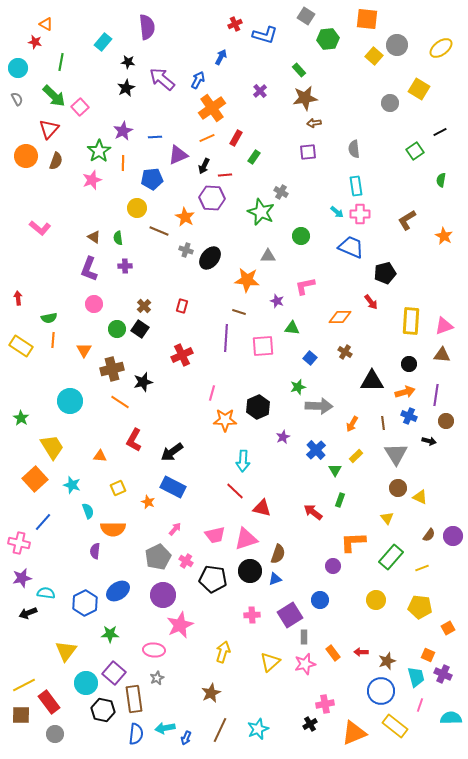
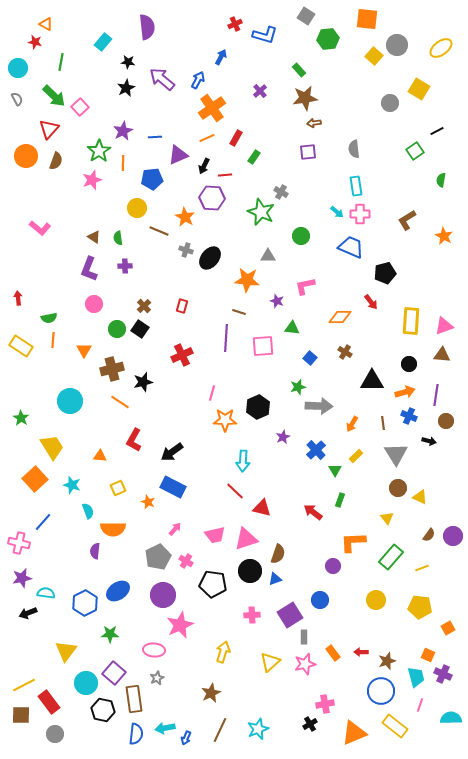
black line at (440, 132): moved 3 px left, 1 px up
black pentagon at (213, 579): moved 5 px down
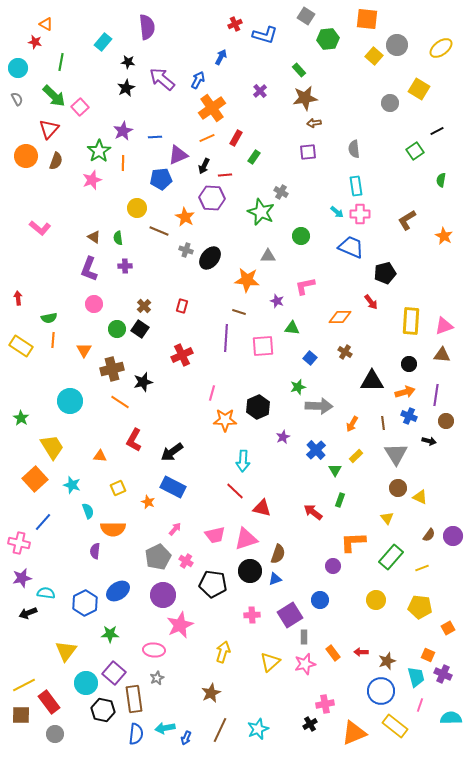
blue pentagon at (152, 179): moved 9 px right
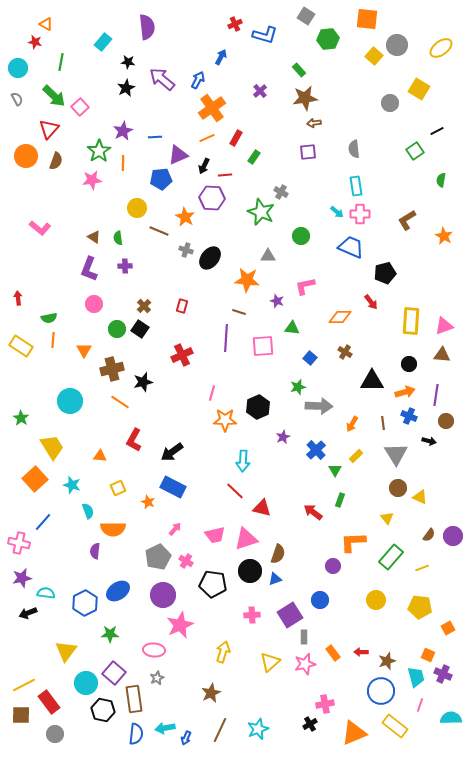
pink star at (92, 180): rotated 12 degrees clockwise
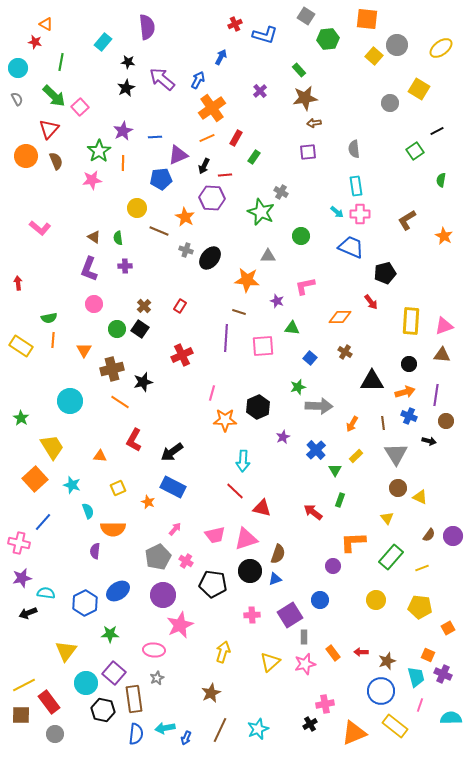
brown semicircle at (56, 161): rotated 42 degrees counterclockwise
red arrow at (18, 298): moved 15 px up
red rectangle at (182, 306): moved 2 px left; rotated 16 degrees clockwise
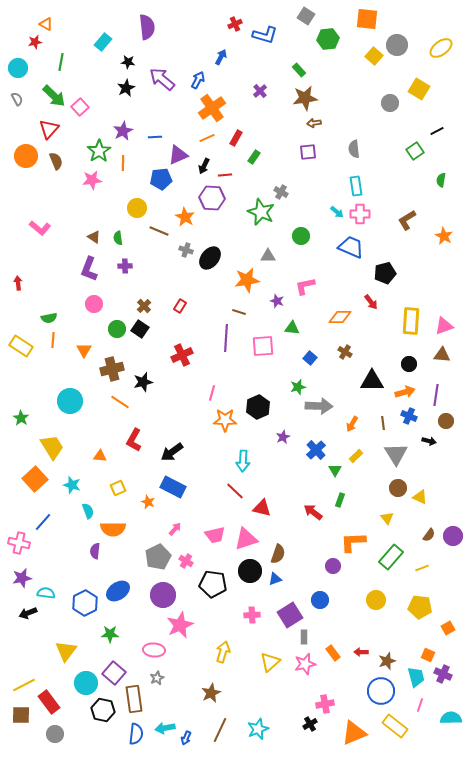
red star at (35, 42): rotated 24 degrees counterclockwise
orange star at (247, 280): rotated 15 degrees counterclockwise
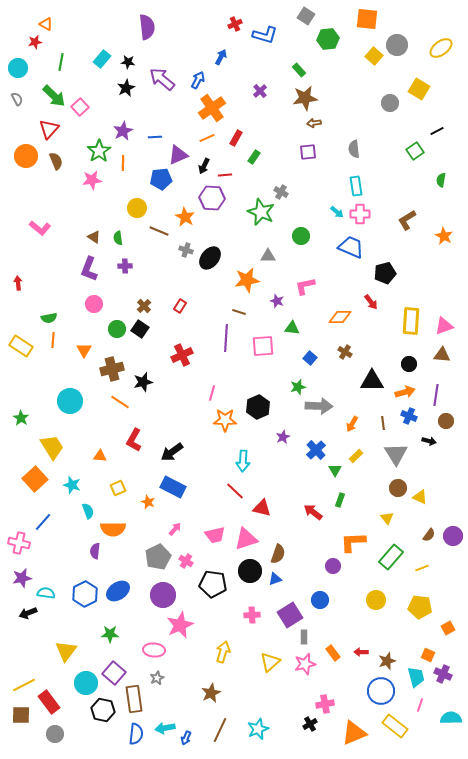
cyan rectangle at (103, 42): moved 1 px left, 17 px down
blue hexagon at (85, 603): moved 9 px up
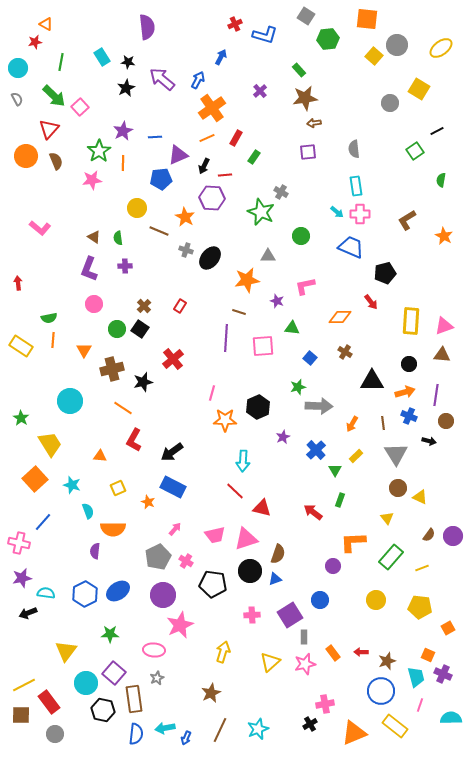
cyan rectangle at (102, 59): moved 2 px up; rotated 72 degrees counterclockwise
red cross at (182, 355): moved 9 px left, 4 px down; rotated 15 degrees counterclockwise
orange line at (120, 402): moved 3 px right, 6 px down
yellow trapezoid at (52, 447): moved 2 px left, 3 px up
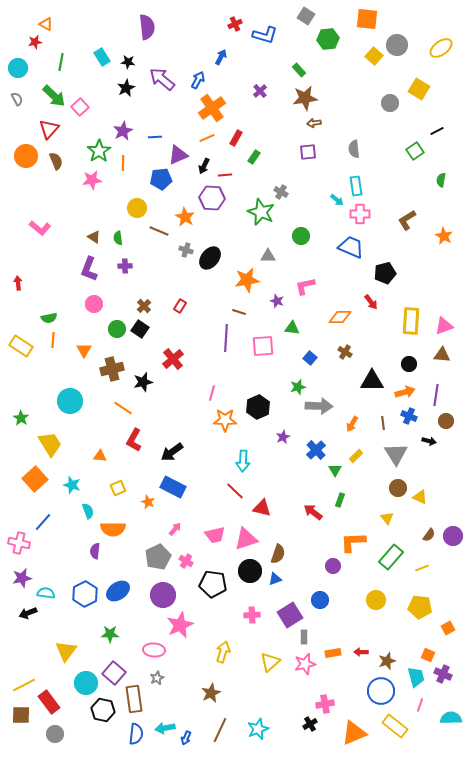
cyan arrow at (337, 212): moved 12 px up
orange rectangle at (333, 653): rotated 63 degrees counterclockwise
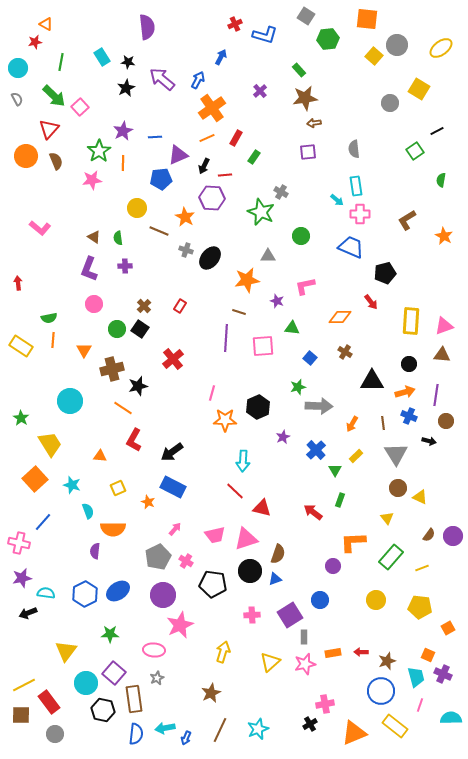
black star at (143, 382): moved 5 px left, 4 px down
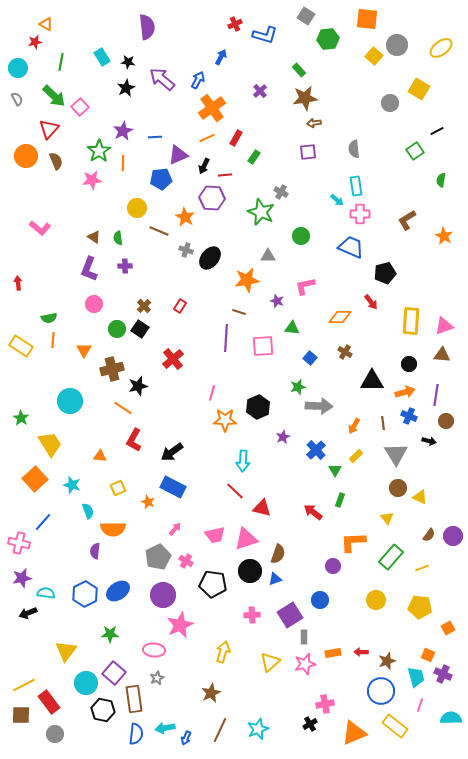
orange arrow at (352, 424): moved 2 px right, 2 px down
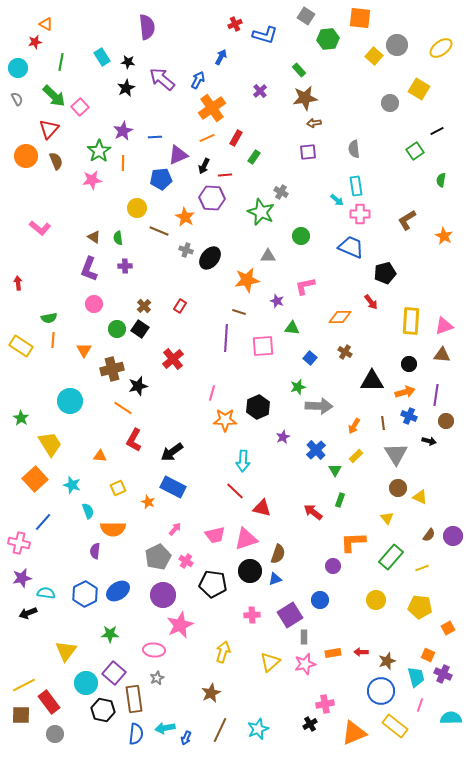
orange square at (367, 19): moved 7 px left, 1 px up
